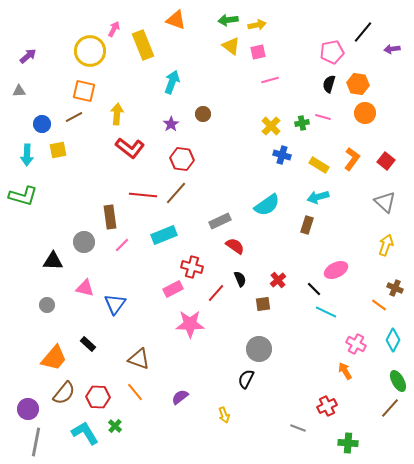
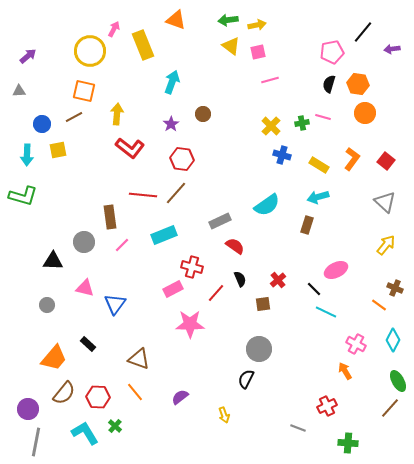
yellow arrow at (386, 245): rotated 20 degrees clockwise
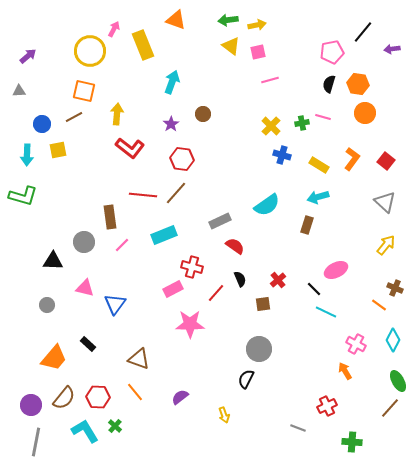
brown semicircle at (64, 393): moved 5 px down
purple circle at (28, 409): moved 3 px right, 4 px up
cyan L-shape at (85, 433): moved 2 px up
green cross at (348, 443): moved 4 px right, 1 px up
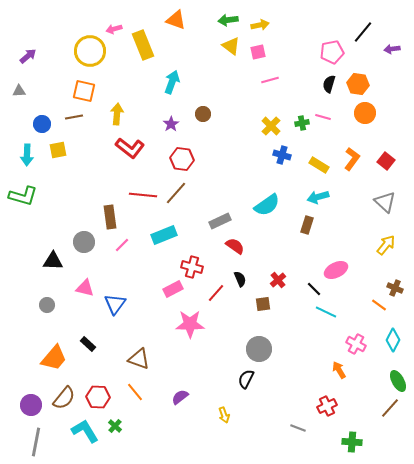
yellow arrow at (257, 25): moved 3 px right
pink arrow at (114, 29): rotated 133 degrees counterclockwise
brown line at (74, 117): rotated 18 degrees clockwise
orange arrow at (345, 371): moved 6 px left, 1 px up
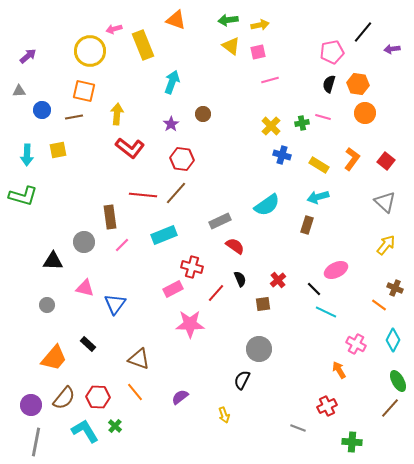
blue circle at (42, 124): moved 14 px up
black semicircle at (246, 379): moved 4 px left, 1 px down
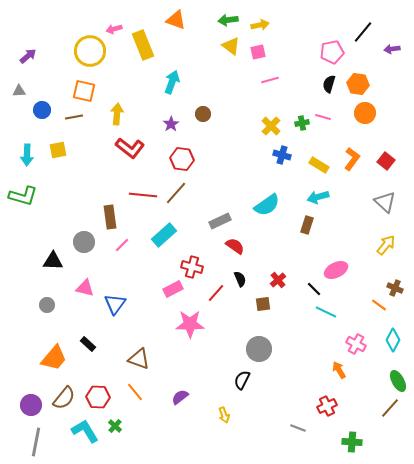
cyan rectangle at (164, 235): rotated 20 degrees counterclockwise
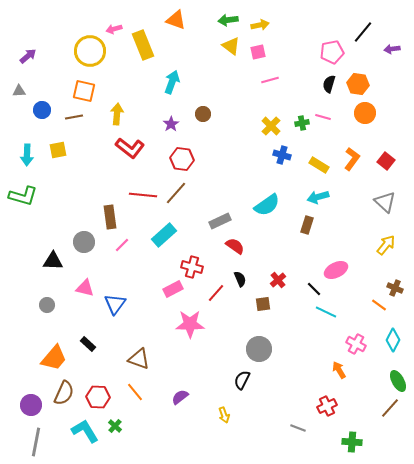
brown semicircle at (64, 398): moved 5 px up; rotated 15 degrees counterclockwise
